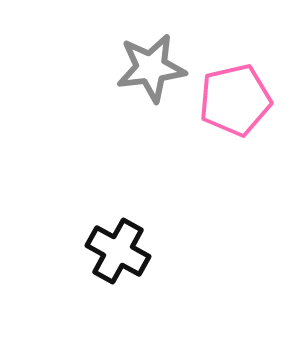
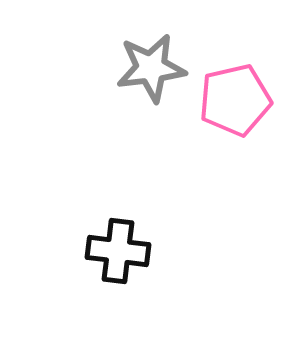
black cross: rotated 22 degrees counterclockwise
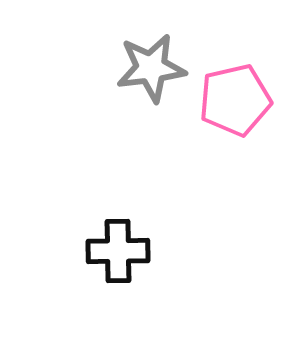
black cross: rotated 8 degrees counterclockwise
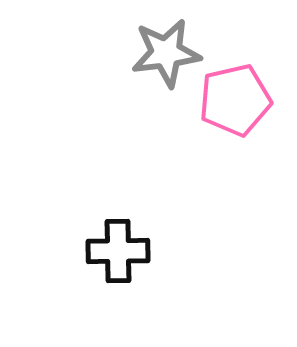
gray star: moved 15 px right, 15 px up
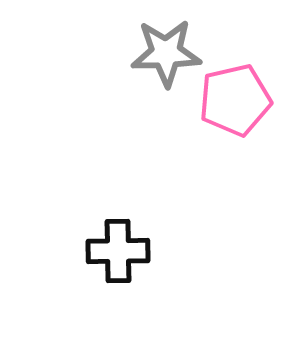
gray star: rotated 6 degrees clockwise
